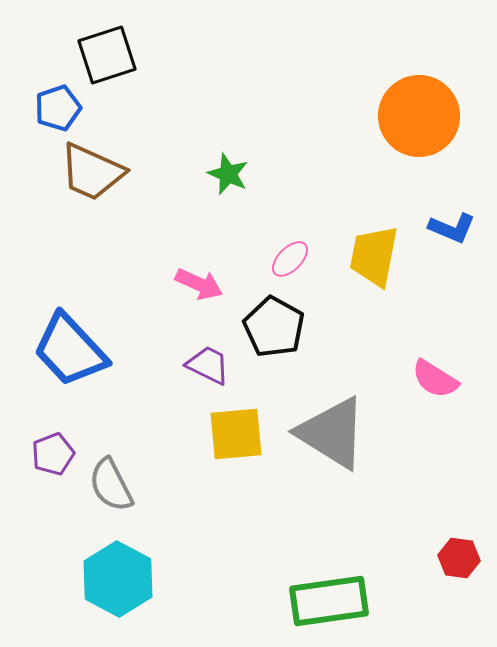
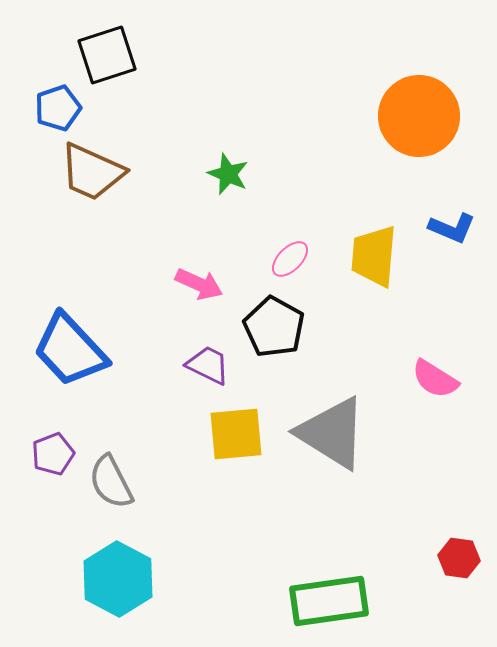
yellow trapezoid: rotated 6 degrees counterclockwise
gray semicircle: moved 3 px up
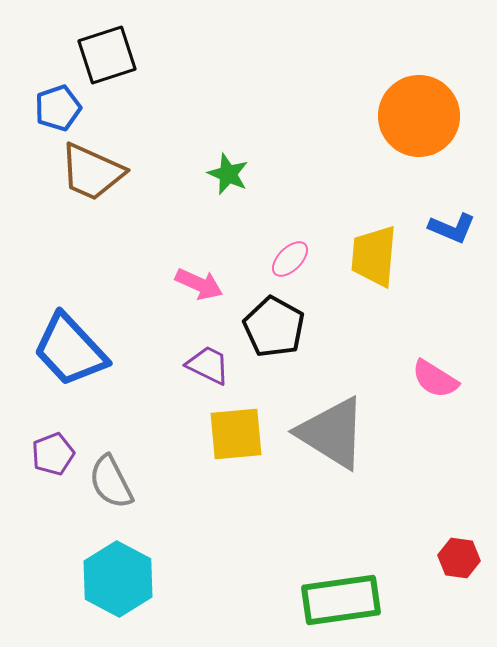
green rectangle: moved 12 px right, 1 px up
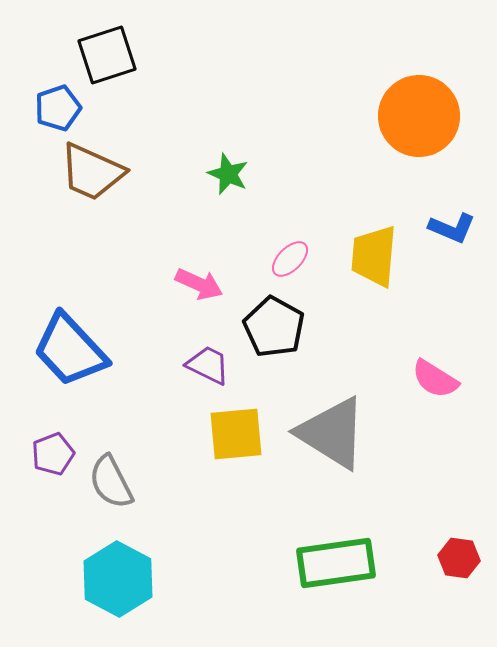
green rectangle: moved 5 px left, 37 px up
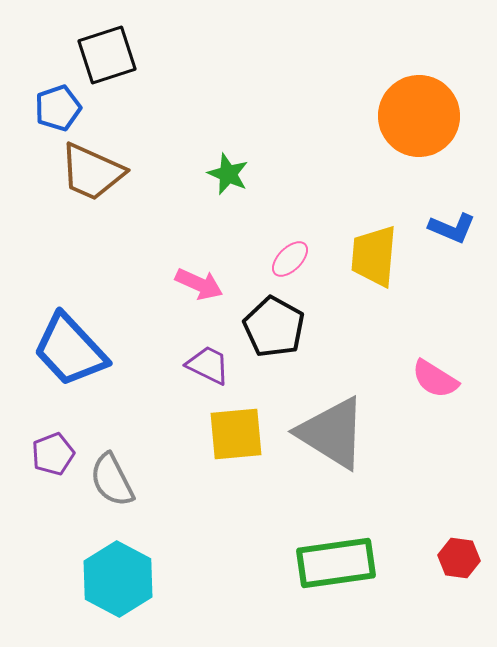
gray semicircle: moved 1 px right, 2 px up
